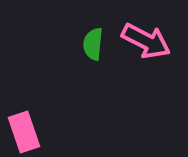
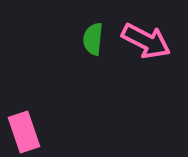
green semicircle: moved 5 px up
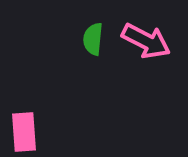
pink rectangle: rotated 15 degrees clockwise
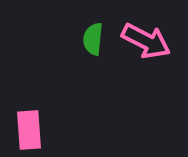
pink rectangle: moved 5 px right, 2 px up
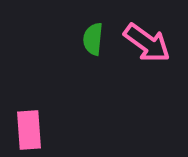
pink arrow: moved 1 px right, 2 px down; rotated 9 degrees clockwise
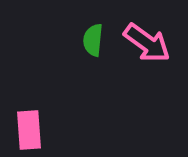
green semicircle: moved 1 px down
